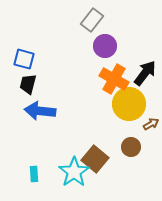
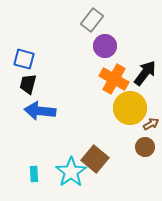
yellow circle: moved 1 px right, 4 px down
brown circle: moved 14 px right
cyan star: moved 3 px left
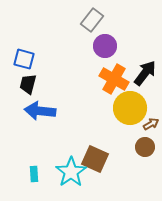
brown square: rotated 16 degrees counterclockwise
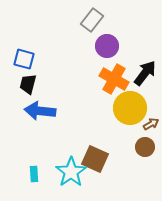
purple circle: moved 2 px right
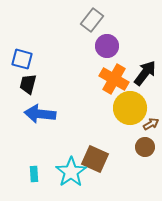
blue square: moved 2 px left
blue arrow: moved 3 px down
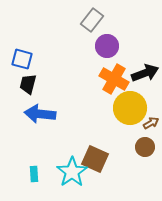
black arrow: rotated 32 degrees clockwise
brown arrow: moved 1 px up
cyan star: moved 1 px right
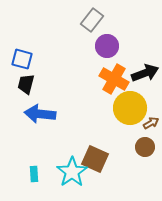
black trapezoid: moved 2 px left
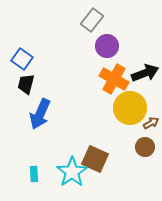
blue square: rotated 20 degrees clockwise
blue arrow: rotated 72 degrees counterclockwise
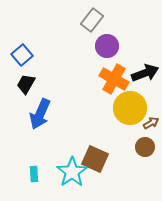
blue square: moved 4 px up; rotated 15 degrees clockwise
black trapezoid: rotated 15 degrees clockwise
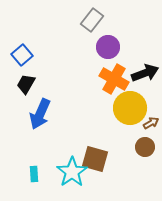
purple circle: moved 1 px right, 1 px down
brown square: rotated 8 degrees counterclockwise
